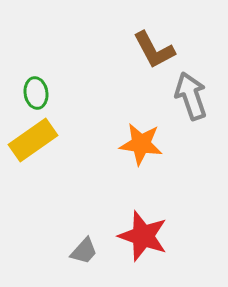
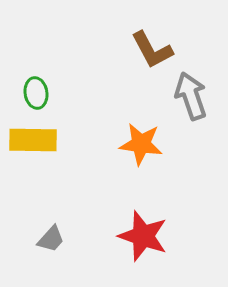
brown L-shape: moved 2 px left
yellow rectangle: rotated 36 degrees clockwise
gray trapezoid: moved 33 px left, 12 px up
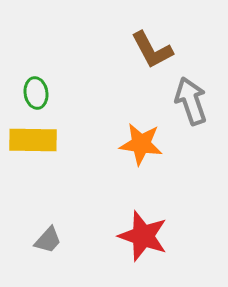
gray arrow: moved 5 px down
gray trapezoid: moved 3 px left, 1 px down
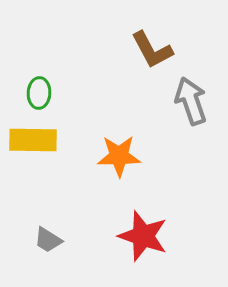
green ellipse: moved 3 px right; rotated 12 degrees clockwise
orange star: moved 22 px left, 12 px down; rotated 9 degrees counterclockwise
gray trapezoid: rotated 80 degrees clockwise
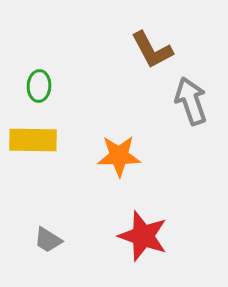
green ellipse: moved 7 px up
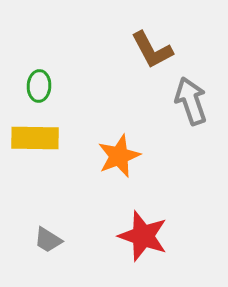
yellow rectangle: moved 2 px right, 2 px up
orange star: rotated 21 degrees counterclockwise
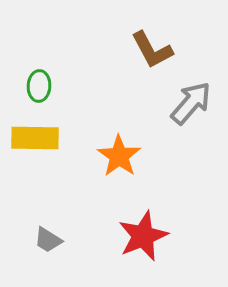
gray arrow: moved 2 px down; rotated 60 degrees clockwise
orange star: rotated 15 degrees counterclockwise
red star: rotated 30 degrees clockwise
